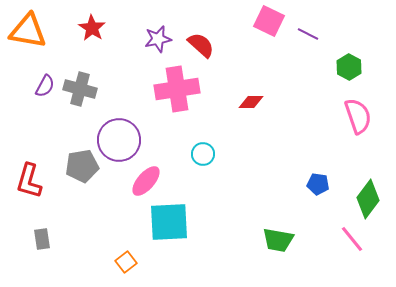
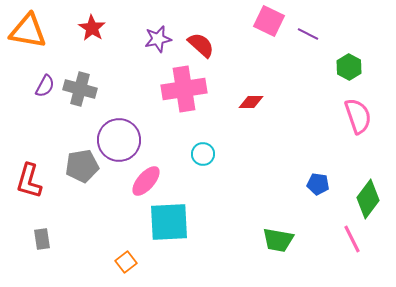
pink cross: moved 7 px right
pink line: rotated 12 degrees clockwise
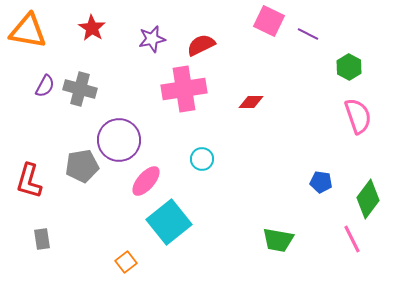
purple star: moved 6 px left
red semicircle: rotated 68 degrees counterclockwise
cyan circle: moved 1 px left, 5 px down
blue pentagon: moved 3 px right, 2 px up
cyan square: rotated 36 degrees counterclockwise
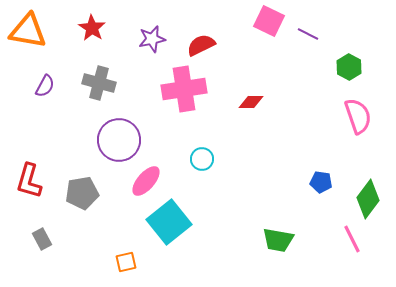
gray cross: moved 19 px right, 6 px up
gray pentagon: moved 27 px down
gray rectangle: rotated 20 degrees counterclockwise
orange square: rotated 25 degrees clockwise
